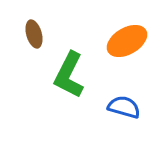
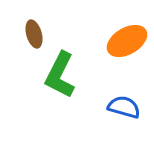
green L-shape: moved 9 px left
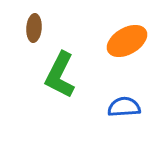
brown ellipse: moved 6 px up; rotated 20 degrees clockwise
blue semicircle: rotated 20 degrees counterclockwise
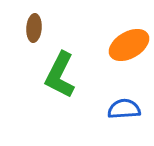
orange ellipse: moved 2 px right, 4 px down
blue semicircle: moved 2 px down
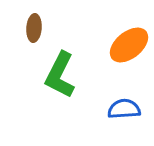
orange ellipse: rotated 9 degrees counterclockwise
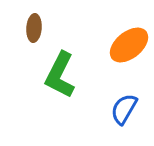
blue semicircle: rotated 56 degrees counterclockwise
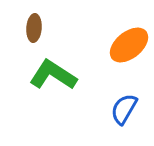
green L-shape: moved 7 px left; rotated 96 degrees clockwise
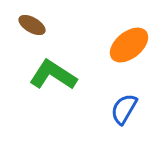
brown ellipse: moved 2 px left, 3 px up; rotated 64 degrees counterclockwise
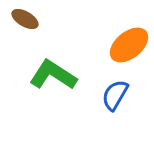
brown ellipse: moved 7 px left, 6 px up
blue semicircle: moved 9 px left, 14 px up
